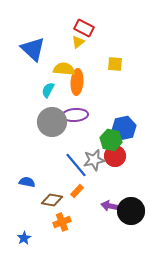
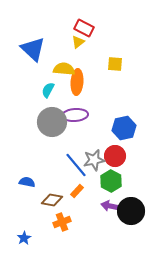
green hexagon: moved 41 px down; rotated 15 degrees clockwise
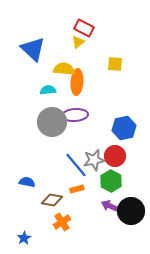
cyan semicircle: rotated 56 degrees clockwise
orange rectangle: moved 2 px up; rotated 32 degrees clockwise
purple arrow: rotated 12 degrees clockwise
orange cross: rotated 12 degrees counterclockwise
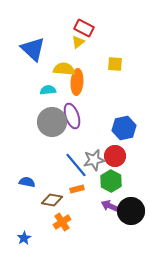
purple ellipse: moved 3 px left, 1 px down; rotated 75 degrees clockwise
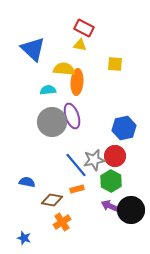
yellow triangle: moved 2 px right, 3 px down; rotated 48 degrees clockwise
black circle: moved 1 px up
blue star: rotated 24 degrees counterclockwise
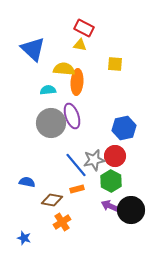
gray circle: moved 1 px left, 1 px down
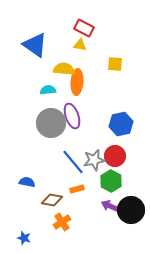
blue triangle: moved 2 px right, 4 px up; rotated 8 degrees counterclockwise
blue hexagon: moved 3 px left, 4 px up
blue line: moved 3 px left, 3 px up
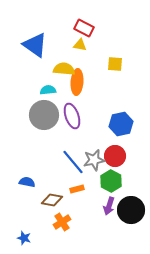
gray circle: moved 7 px left, 8 px up
purple arrow: moved 1 px left; rotated 96 degrees counterclockwise
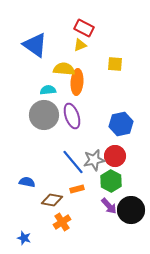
yellow triangle: rotated 32 degrees counterclockwise
purple arrow: rotated 60 degrees counterclockwise
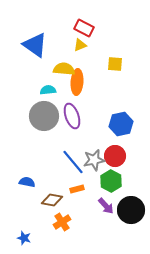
gray circle: moved 1 px down
purple arrow: moved 3 px left
